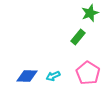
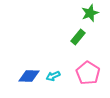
blue diamond: moved 2 px right
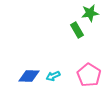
green star: rotated 12 degrees clockwise
green rectangle: moved 1 px left, 7 px up; rotated 70 degrees counterclockwise
pink pentagon: moved 1 px right, 2 px down
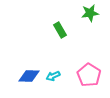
green rectangle: moved 17 px left
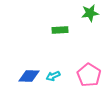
green rectangle: rotated 63 degrees counterclockwise
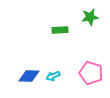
green star: moved 4 px down
pink pentagon: moved 2 px right, 2 px up; rotated 15 degrees counterclockwise
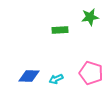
cyan arrow: moved 3 px right, 3 px down
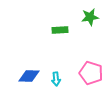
cyan arrow: rotated 72 degrees counterclockwise
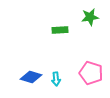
blue diamond: moved 2 px right, 1 px down; rotated 15 degrees clockwise
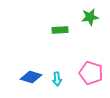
cyan arrow: moved 1 px right
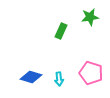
green rectangle: moved 1 px right, 1 px down; rotated 63 degrees counterclockwise
cyan arrow: moved 2 px right
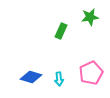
pink pentagon: rotated 30 degrees clockwise
